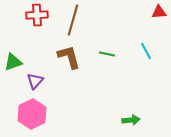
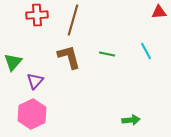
green triangle: rotated 30 degrees counterclockwise
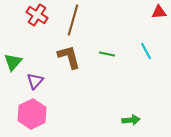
red cross: rotated 35 degrees clockwise
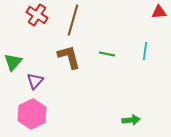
cyan line: moved 1 px left; rotated 36 degrees clockwise
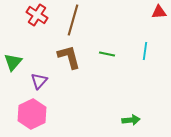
purple triangle: moved 4 px right
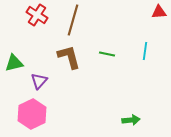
green triangle: moved 1 px right, 1 px down; rotated 36 degrees clockwise
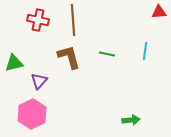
red cross: moved 1 px right, 5 px down; rotated 20 degrees counterclockwise
brown line: rotated 20 degrees counterclockwise
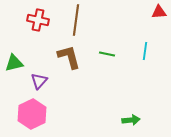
brown line: moved 3 px right; rotated 12 degrees clockwise
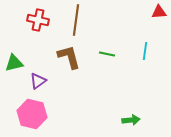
purple triangle: moved 1 px left; rotated 12 degrees clockwise
pink hexagon: rotated 20 degrees counterclockwise
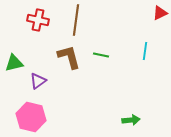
red triangle: moved 1 px right, 1 px down; rotated 21 degrees counterclockwise
green line: moved 6 px left, 1 px down
pink hexagon: moved 1 px left, 3 px down
